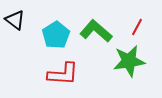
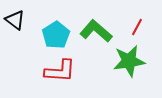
red L-shape: moved 3 px left, 3 px up
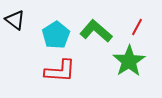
green star: rotated 24 degrees counterclockwise
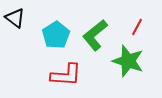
black triangle: moved 2 px up
green L-shape: moved 1 px left, 4 px down; rotated 80 degrees counterclockwise
green star: moved 1 px left; rotated 20 degrees counterclockwise
red L-shape: moved 6 px right, 4 px down
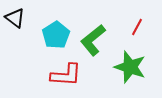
green L-shape: moved 2 px left, 5 px down
green star: moved 2 px right, 6 px down
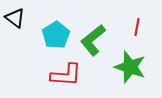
red line: rotated 18 degrees counterclockwise
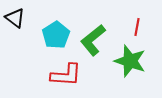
green star: moved 6 px up
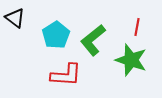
green star: moved 1 px right, 1 px up
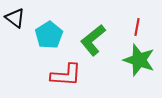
cyan pentagon: moved 7 px left
green star: moved 8 px right
